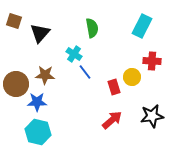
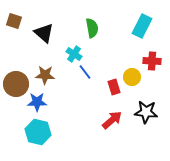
black triangle: moved 4 px right; rotated 30 degrees counterclockwise
black star: moved 6 px left, 4 px up; rotated 15 degrees clockwise
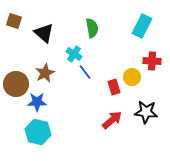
brown star: moved 2 px up; rotated 30 degrees counterclockwise
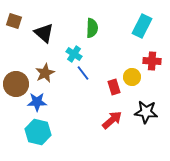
green semicircle: rotated 12 degrees clockwise
blue line: moved 2 px left, 1 px down
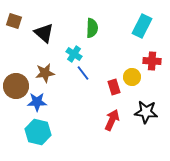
brown star: rotated 18 degrees clockwise
brown circle: moved 2 px down
red arrow: rotated 25 degrees counterclockwise
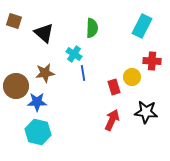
blue line: rotated 28 degrees clockwise
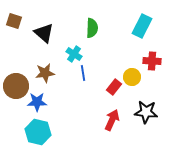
red rectangle: rotated 56 degrees clockwise
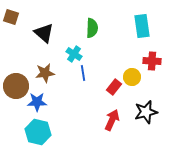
brown square: moved 3 px left, 4 px up
cyan rectangle: rotated 35 degrees counterclockwise
black star: rotated 20 degrees counterclockwise
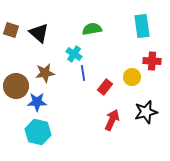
brown square: moved 13 px down
green semicircle: moved 1 px down; rotated 102 degrees counterclockwise
black triangle: moved 5 px left
red rectangle: moved 9 px left
